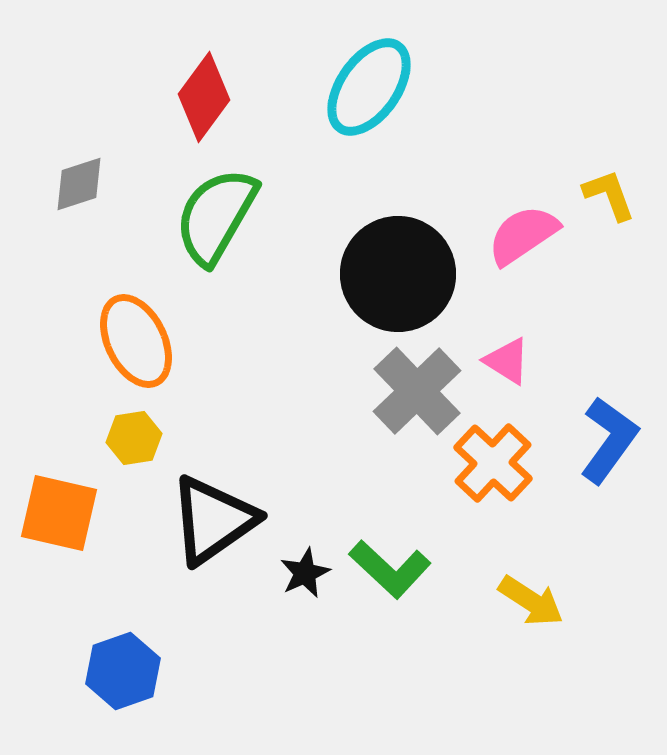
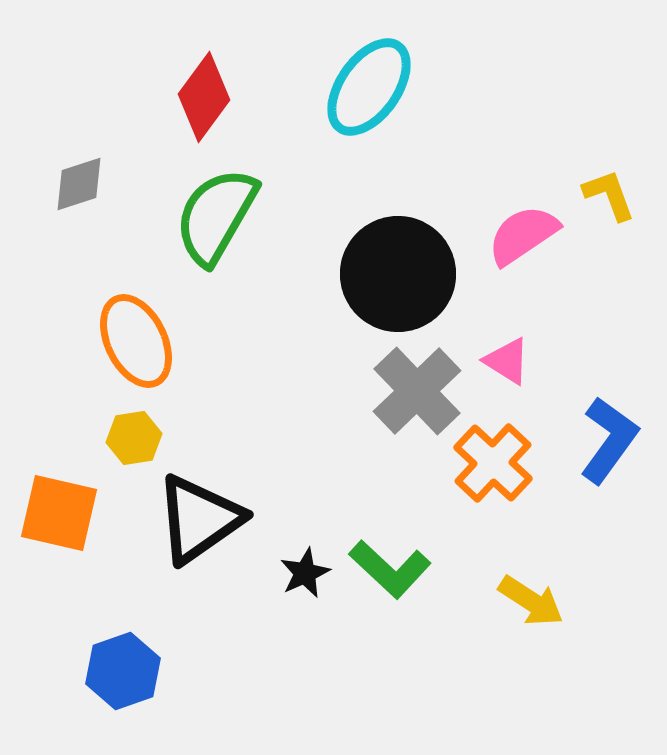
black triangle: moved 14 px left, 1 px up
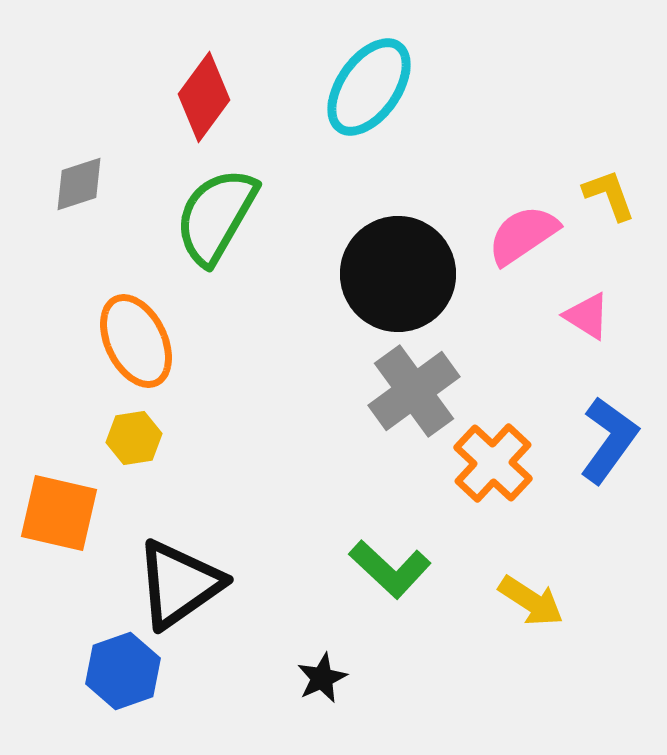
pink triangle: moved 80 px right, 45 px up
gray cross: moved 3 px left; rotated 8 degrees clockwise
black triangle: moved 20 px left, 65 px down
black star: moved 17 px right, 105 px down
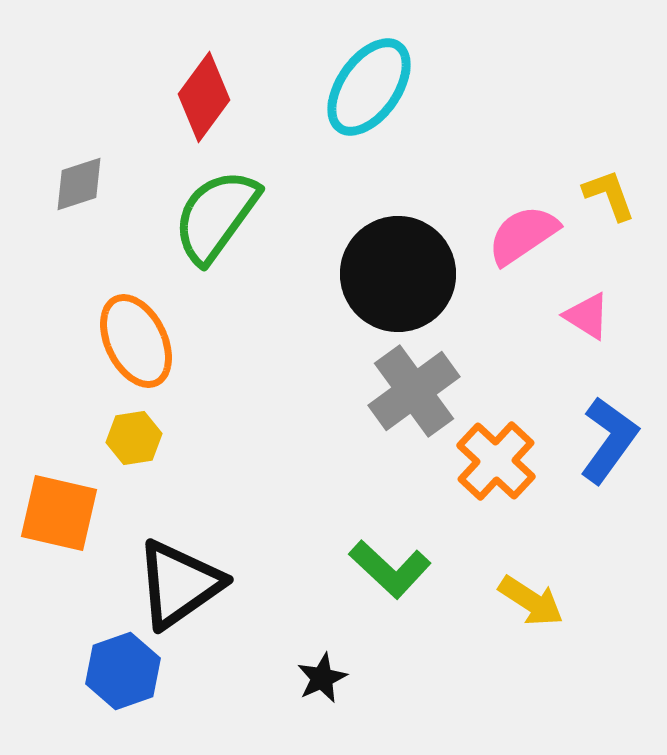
green semicircle: rotated 6 degrees clockwise
orange cross: moved 3 px right, 2 px up
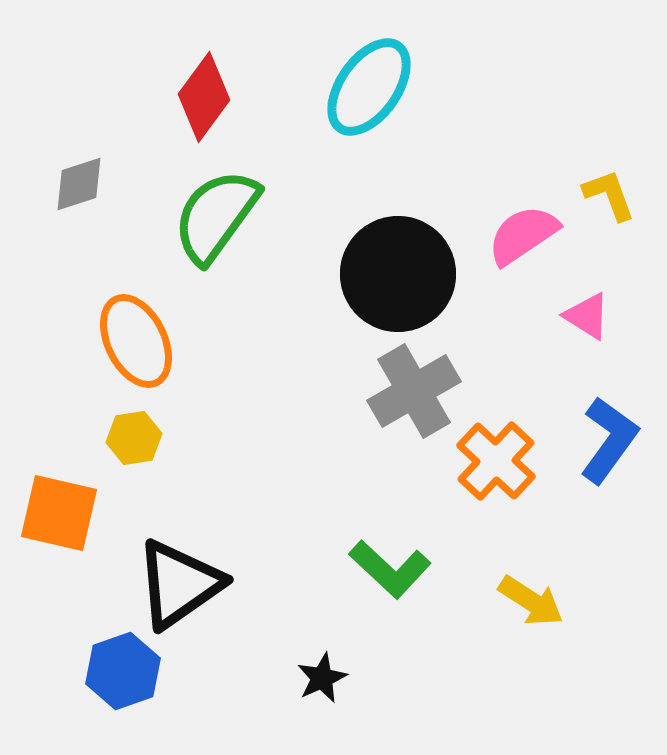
gray cross: rotated 6 degrees clockwise
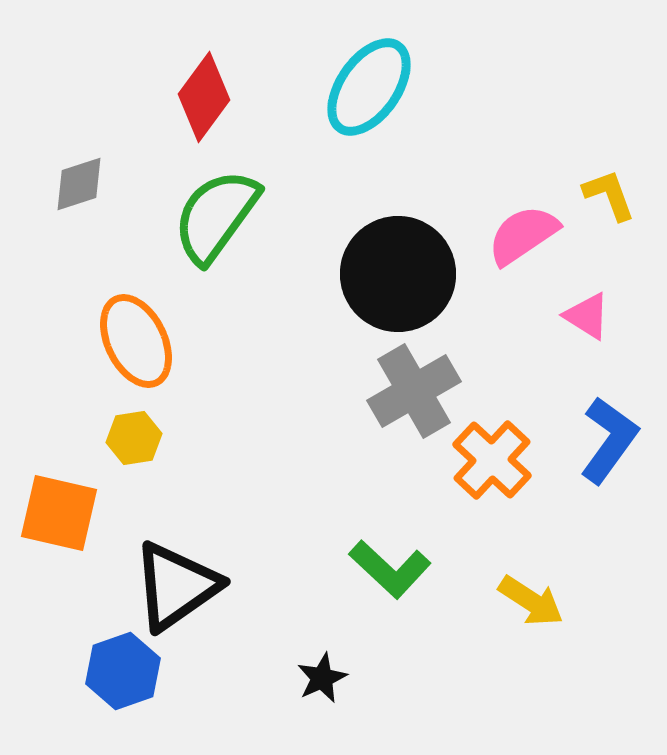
orange cross: moved 4 px left, 1 px up
black triangle: moved 3 px left, 2 px down
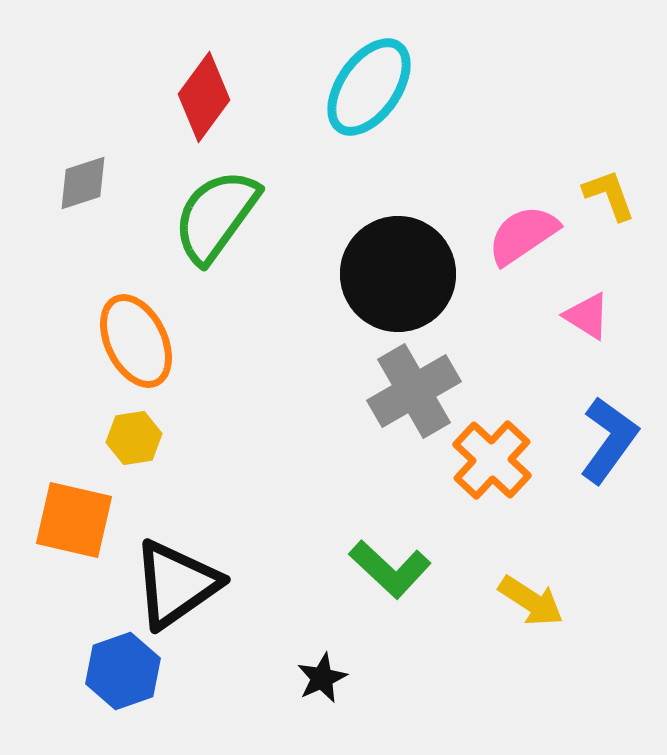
gray diamond: moved 4 px right, 1 px up
orange square: moved 15 px right, 7 px down
black triangle: moved 2 px up
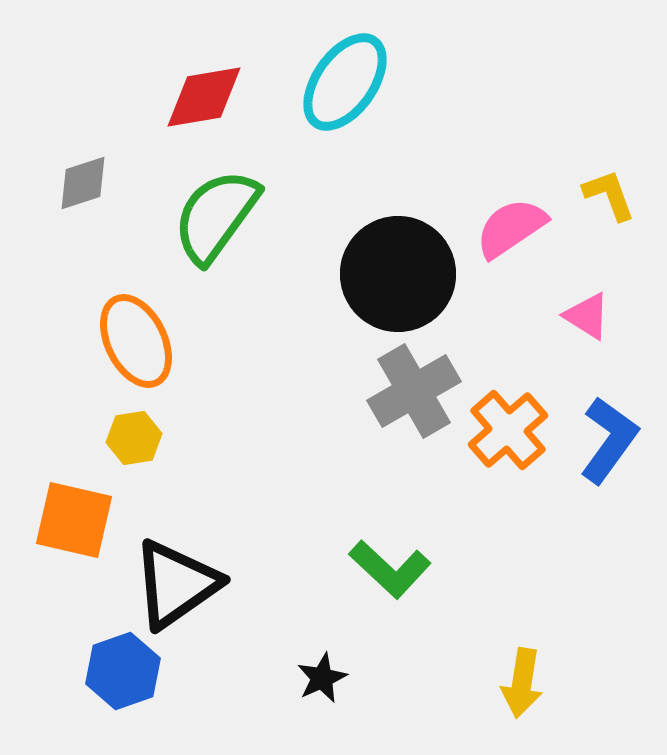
cyan ellipse: moved 24 px left, 5 px up
red diamond: rotated 44 degrees clockwise
pink semicircle: moved 12 px left, 7 px up
orange cross: moved 16 px right, 30 px up; rotated 6 degrees clockwise
yellow arrow: moved 9 px left, 82 px down; rotated 66 degrees clockwise
